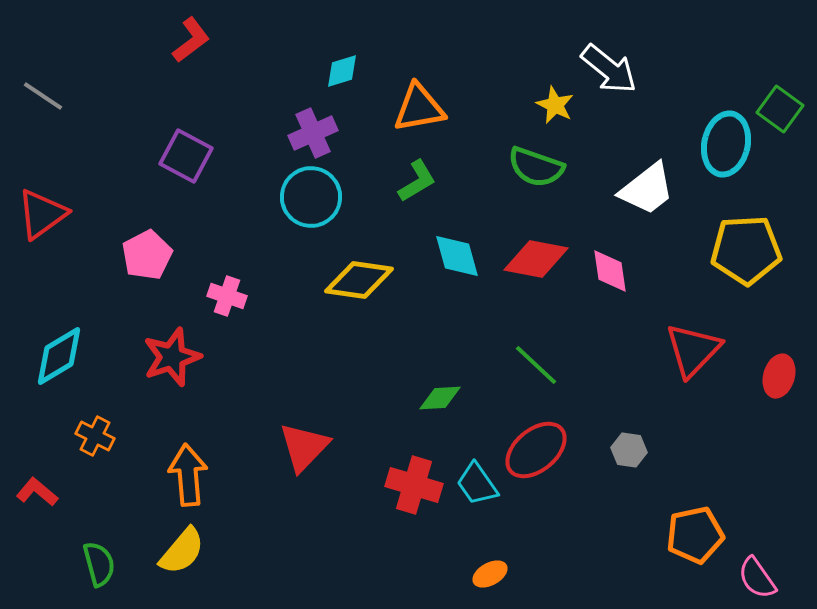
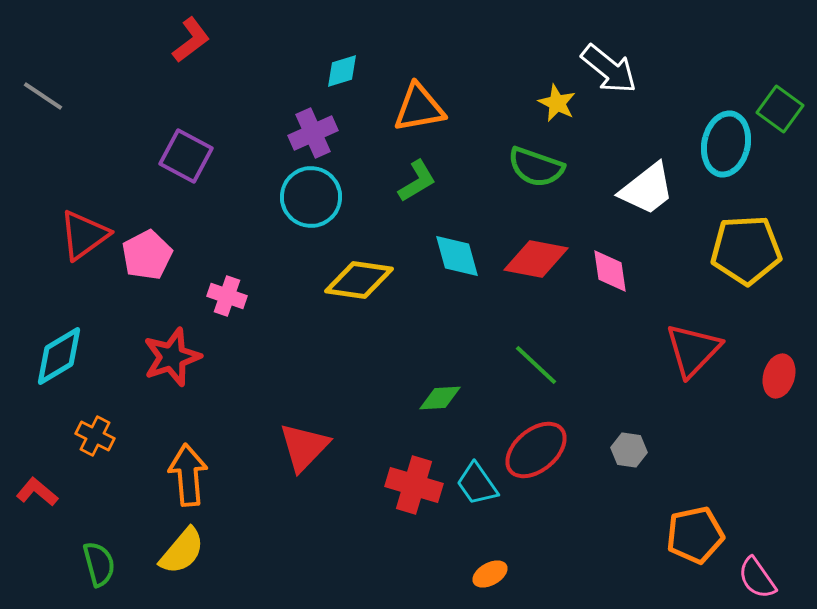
yellow star at (555, 105): moved 2 px right, 2 px up
red triangle at (42, 214): moved 42 px right, 21 px down
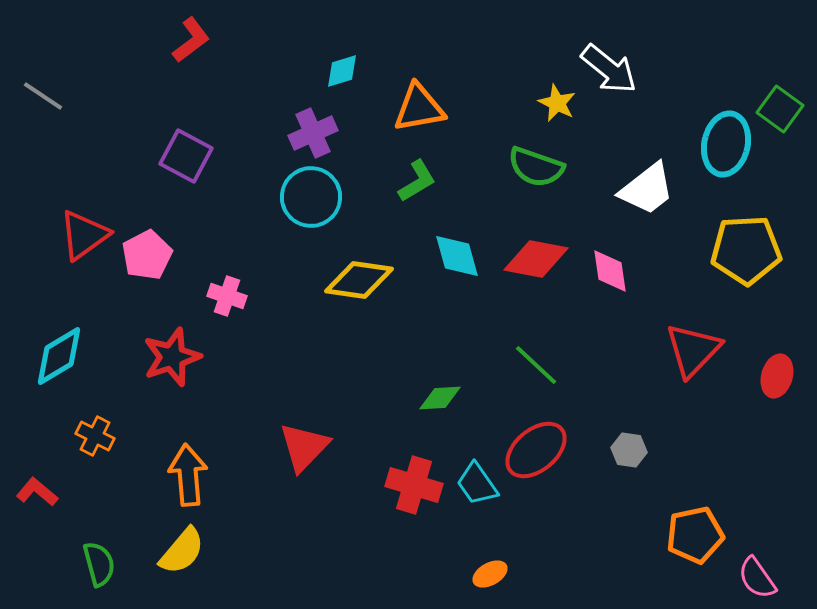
red ellipse at (779, 376): moved 2 px left
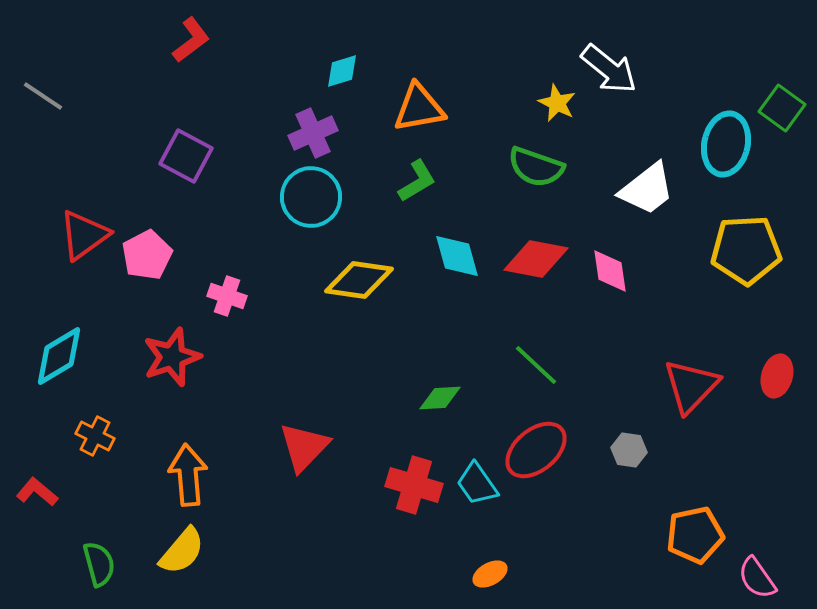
green square at (780, 109): moved 2 px right, 1 px up
red triangle at (693, 350): moved 2 px left, 36 px down
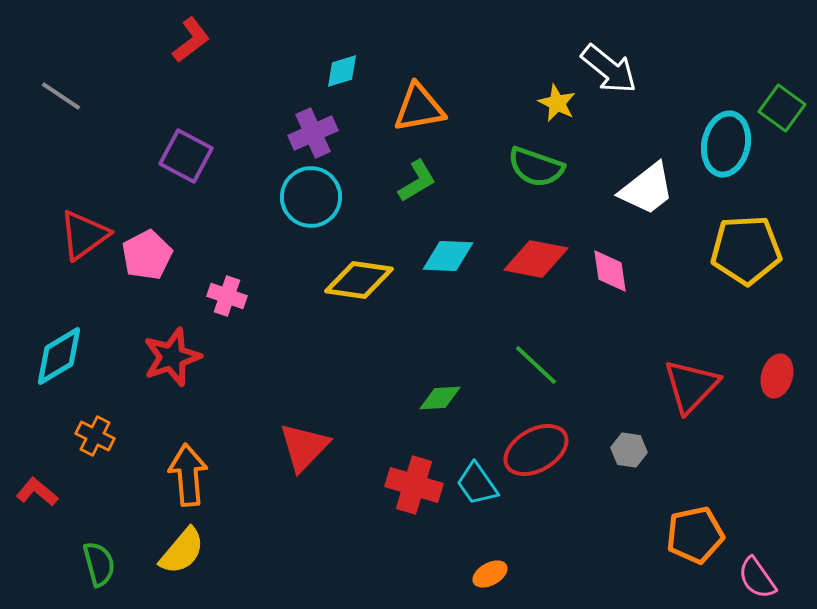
gray line at (43, 96): moved 18 px right
cyan diamond at (457, 256): moved 9 px left; rotated 72 degrees counterclockwise
red ellipse at (536, 450): rotated 10 degrees clockwise
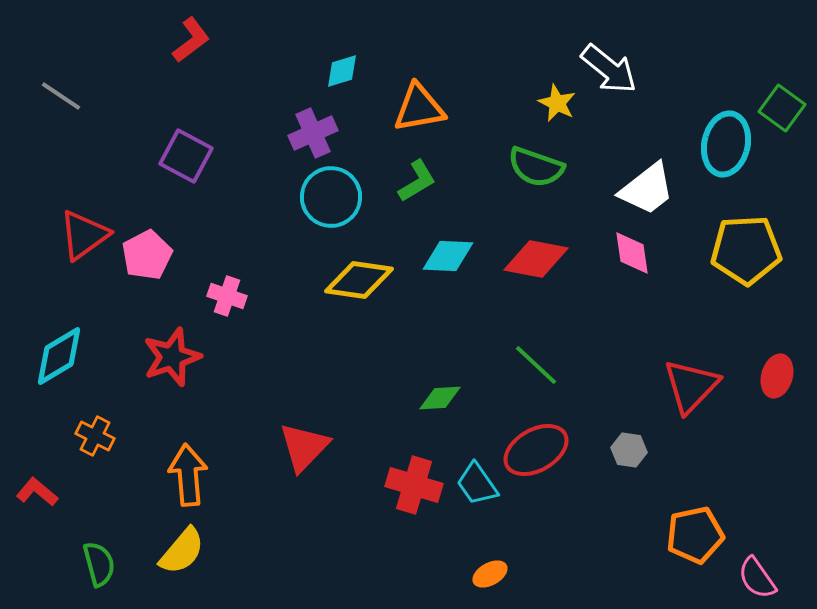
cyan circle at (311, 197): moved 20 px right
pink diamond at (610, 271): moved 22 px right, 18 px up
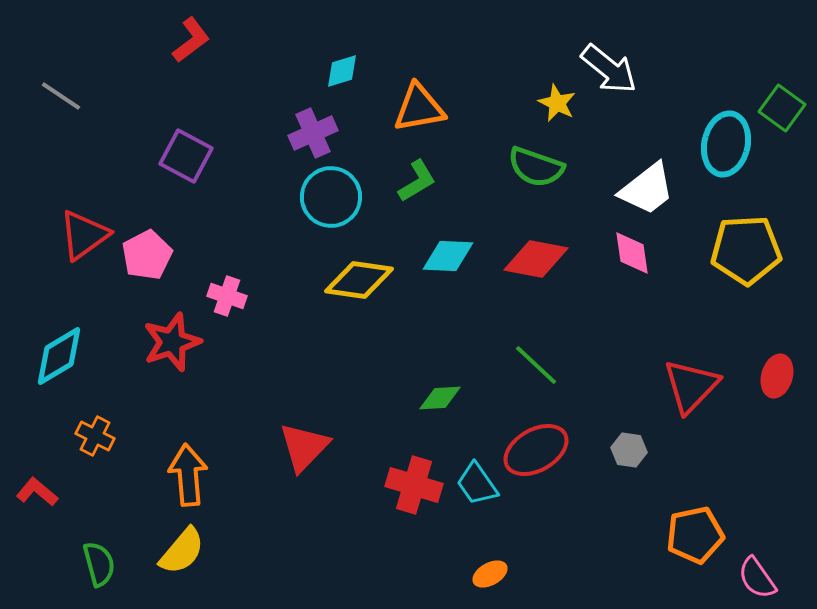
red star at (172, 357): moved 15 px up
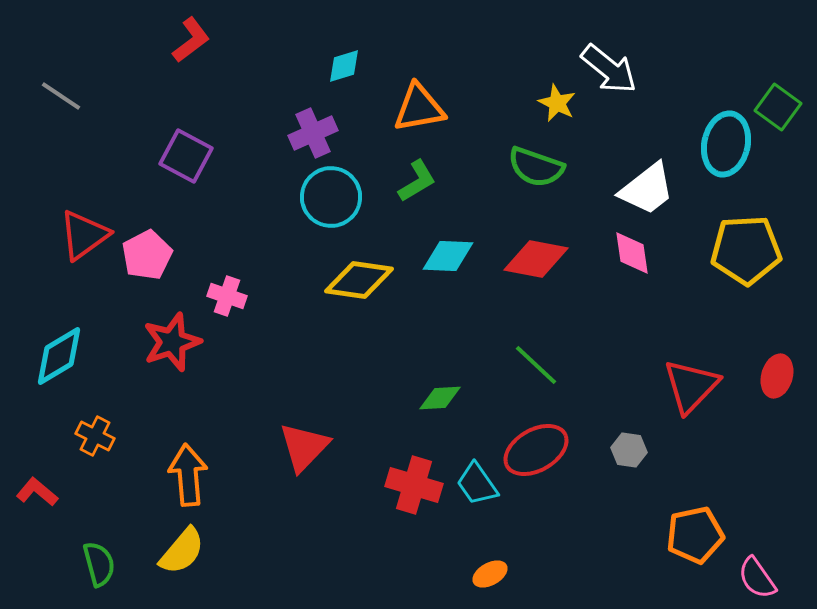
cyan diamond at (342, 71): moved 2 px right, 5 px up
green square at (782, 108): moved 4 px left, 1 px up
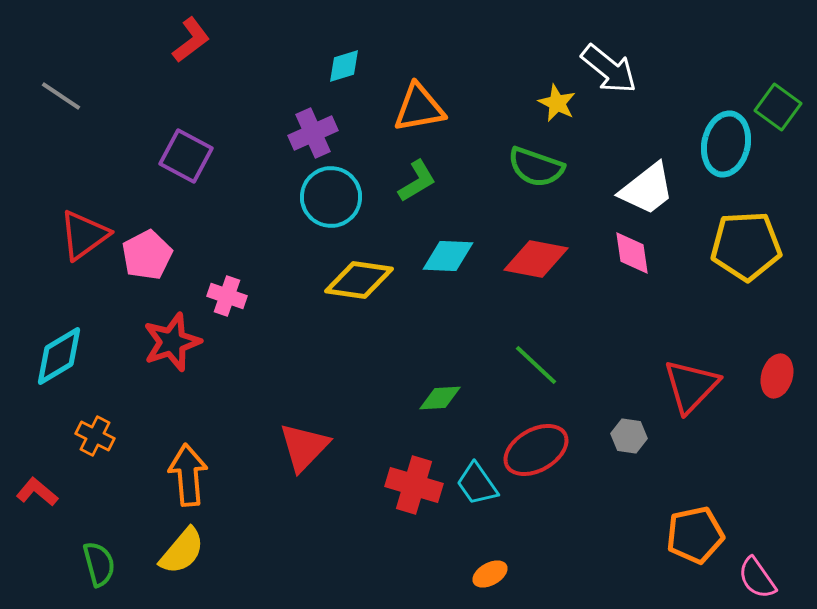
yellow pentagon at (746, 250): moved 4 px up
gray hexagon at (629, 450): moved 14 px up
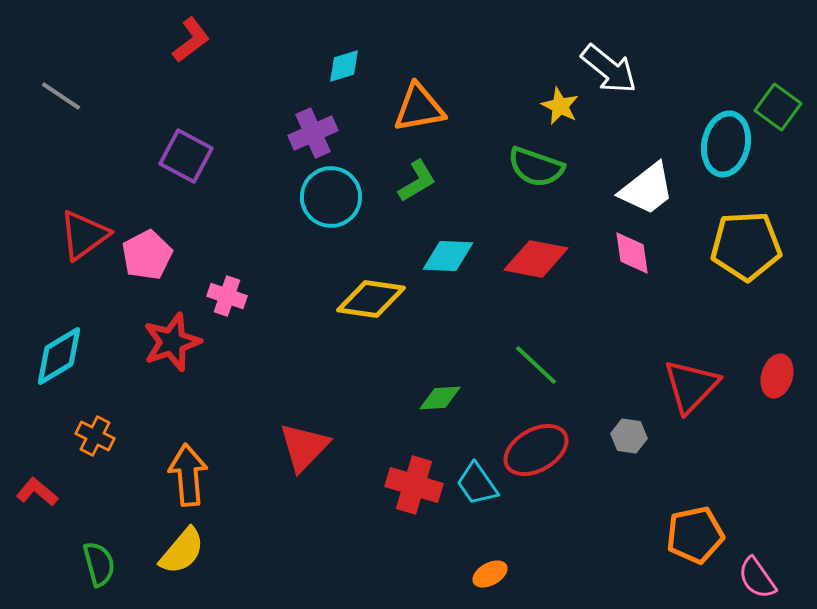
yellow star at (557, 103): moved 3 px right, 3 px down
yellow diamond at (359, 280): moved 12 px right, 19 px down
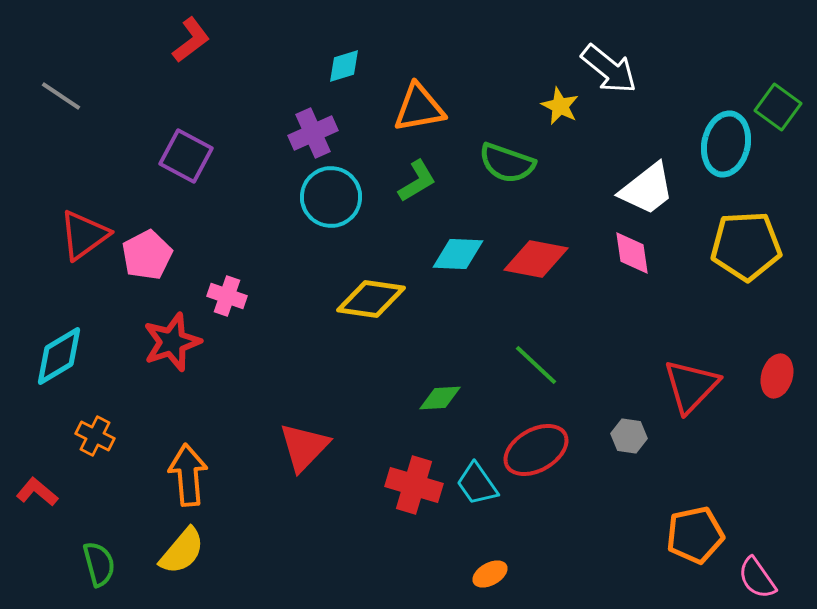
green semicircle at (536, 167): moved 29 px left, 4 px up
cyan diamond at (448, 256): moved 10 px right, 2 px up
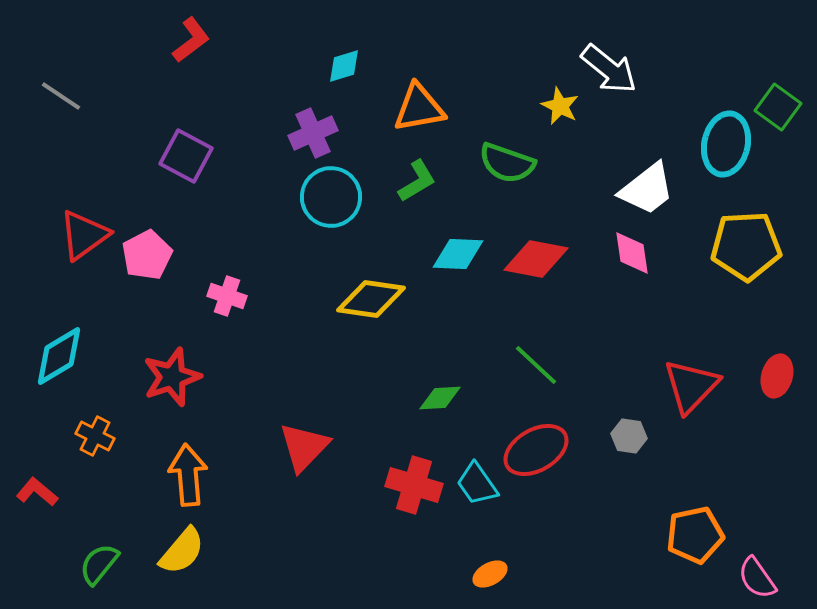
red star at (172, 342): moved 35 px down
green semicircle at (99, 564): rotated 126 degrees counterclockwise
